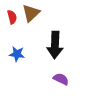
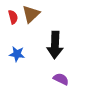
brown triangle: moved 1 px down
red semicircle: moved 1 px right
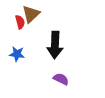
red semicircle: moved 7 px right, 5 px down
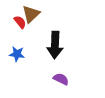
red semicircle: rotated 24 degrees counterclockwise
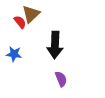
blue star: moved 3 px left
purple semicircle: rotated 42 degrees clockwise
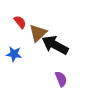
brown triangle: moved 7 px right, 19 px down
black arrow: rotated 116 degrees clockwise
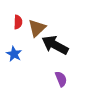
red semicircle: moved 2 px left; rotated 40 degrees clockwise
brown triangle: moved 1 px left, 5 px up
blue star: rotated 21 degrees clockwise
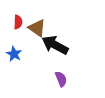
brown triangle: rotated 42 degrees counterclockwise
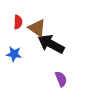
black arrow: moved 4 px left, 1 px up
blue star: rotated 21 degrees counterclockwise
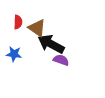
purple semicircle: moved 19 px up; rotated 49 degrees counterclockwise
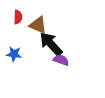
red semicircle: moved 5 px up
brown triangle: moved 1 px right, 3 px up; rotated 12 degrees counterclockwise
black arrow: rotated 20 degrees clockwise
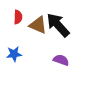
black arrow: moved 7 px right, 19 px up
blue star: rotated 14 degrees counterclockwise
